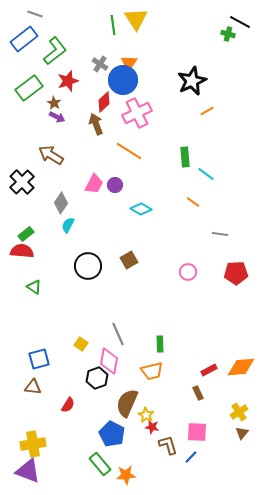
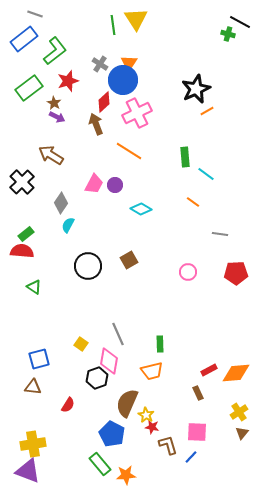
black star at (192, 81): moved 4 px right, 8 px down
orange diamond at (241, 367): moved 5 px left, 6 px down
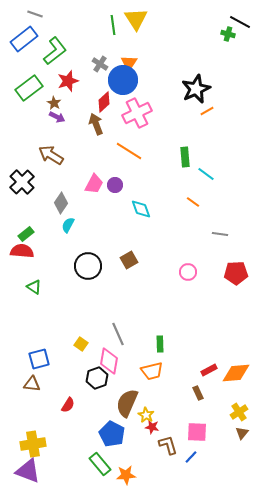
cyan diamond at (141, 209): rotated 40 degrees clockwise
brown triangle at (33, 387): moved 1 px left, 3 px up
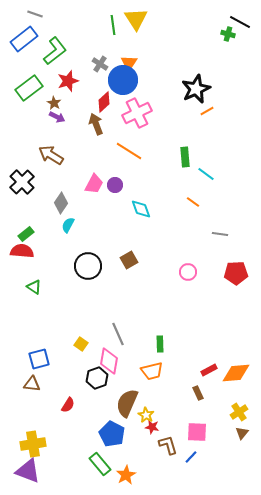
orange star at (126, 475): rotated 24 degrees counterclockwise
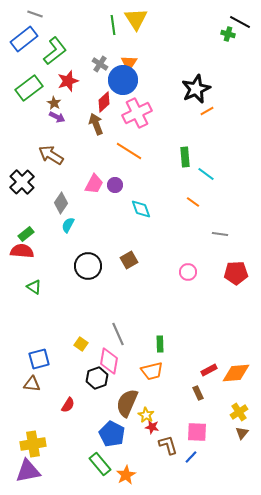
purple triangle at (28, 471): rotated 32 degrees counterclockwise
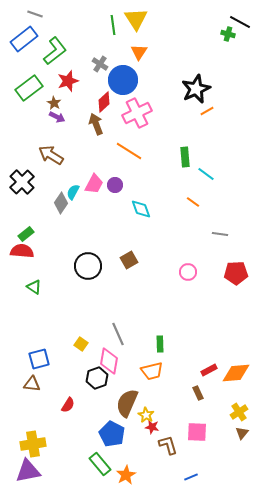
orange triangle at (129, 63): moved 10 px right, 11 px up
cyan semicircle at (68, 225): moved 5 px right, 33 px up
blue line at (191, 457): moved 20 px down; rotated 24 degrees clockwise
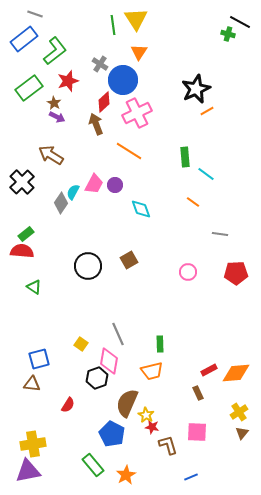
green rectangle at (100, 464): moved 7 px left, 1 px down
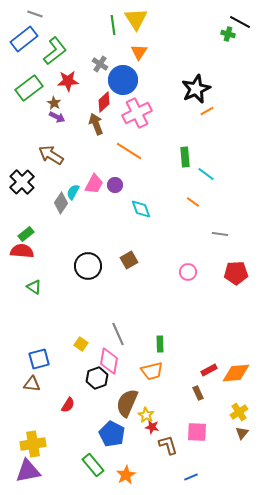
red star at (68, 81): rotated 15 degrees clockwise
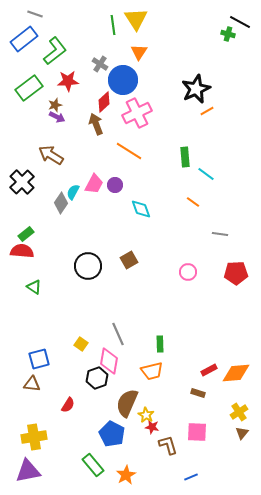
brown star at (54, 103): moved 1 px right, 2 px down; rotated 24 degrees clockwise
brown rectangle at (198, 393): rotated 48 degrees counterclockwise
yellow cross at (33, 444): moved 1 px right, 7 px up
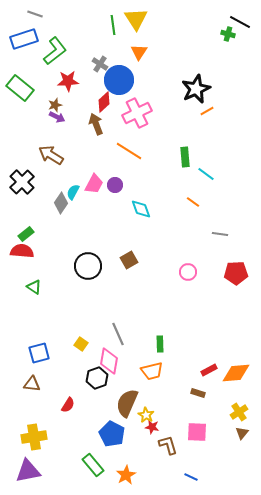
blue rectangle at (24, 39): rotated 20 degrees clockwise
blue circle at (123, 80): moved 4 px left
green rectangle at (29, 88): moved 9 px left; rotated 76 degrees clockwise
blue square at (39, 359): moved 6 px up
blue line at (191, 477): rotated 48 degrees clockwise
